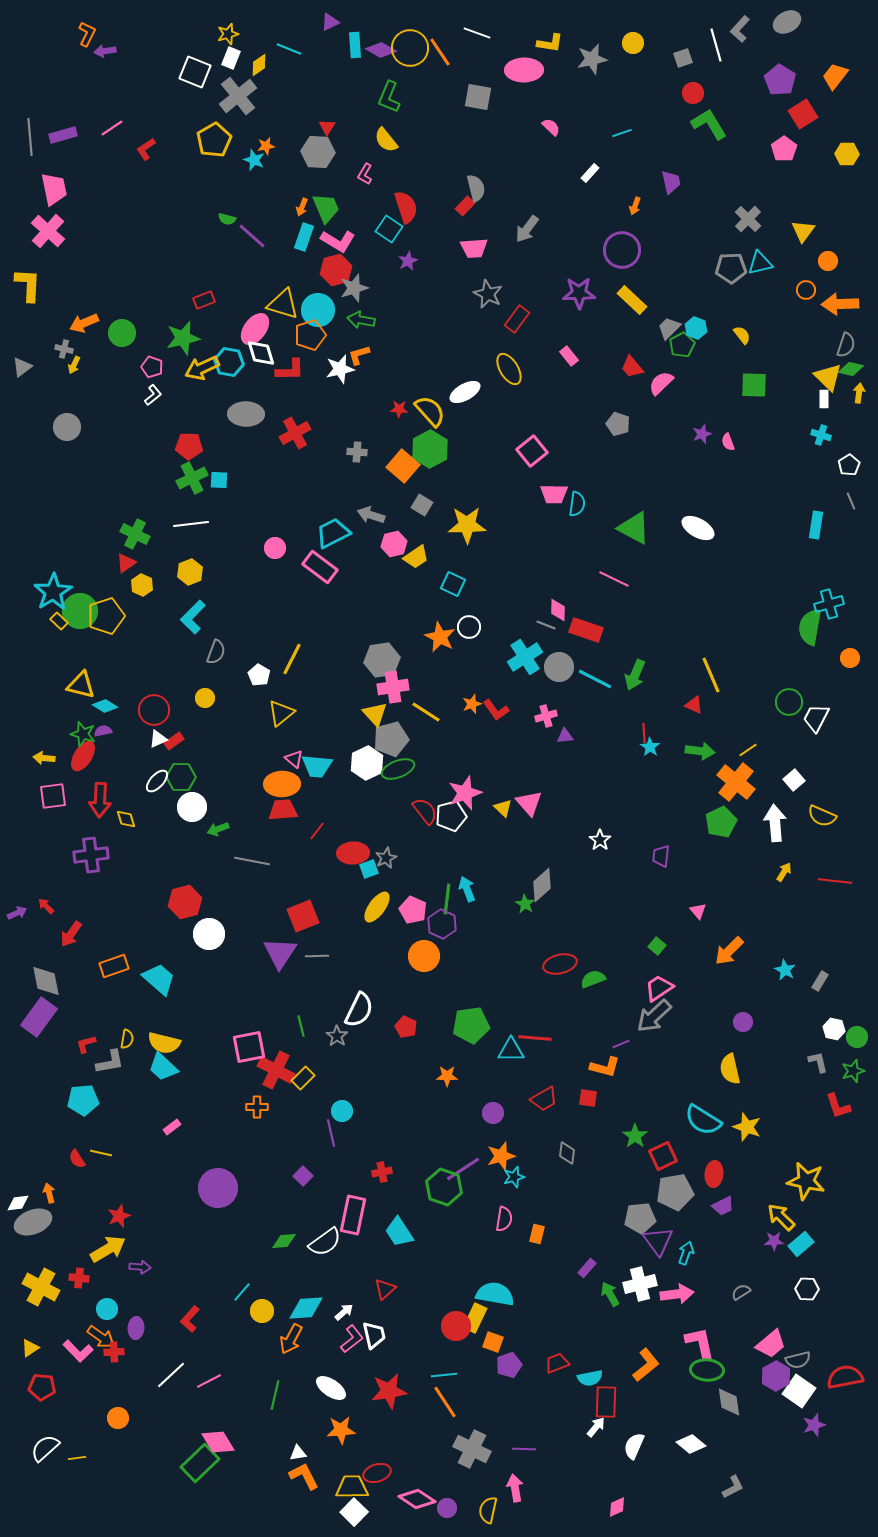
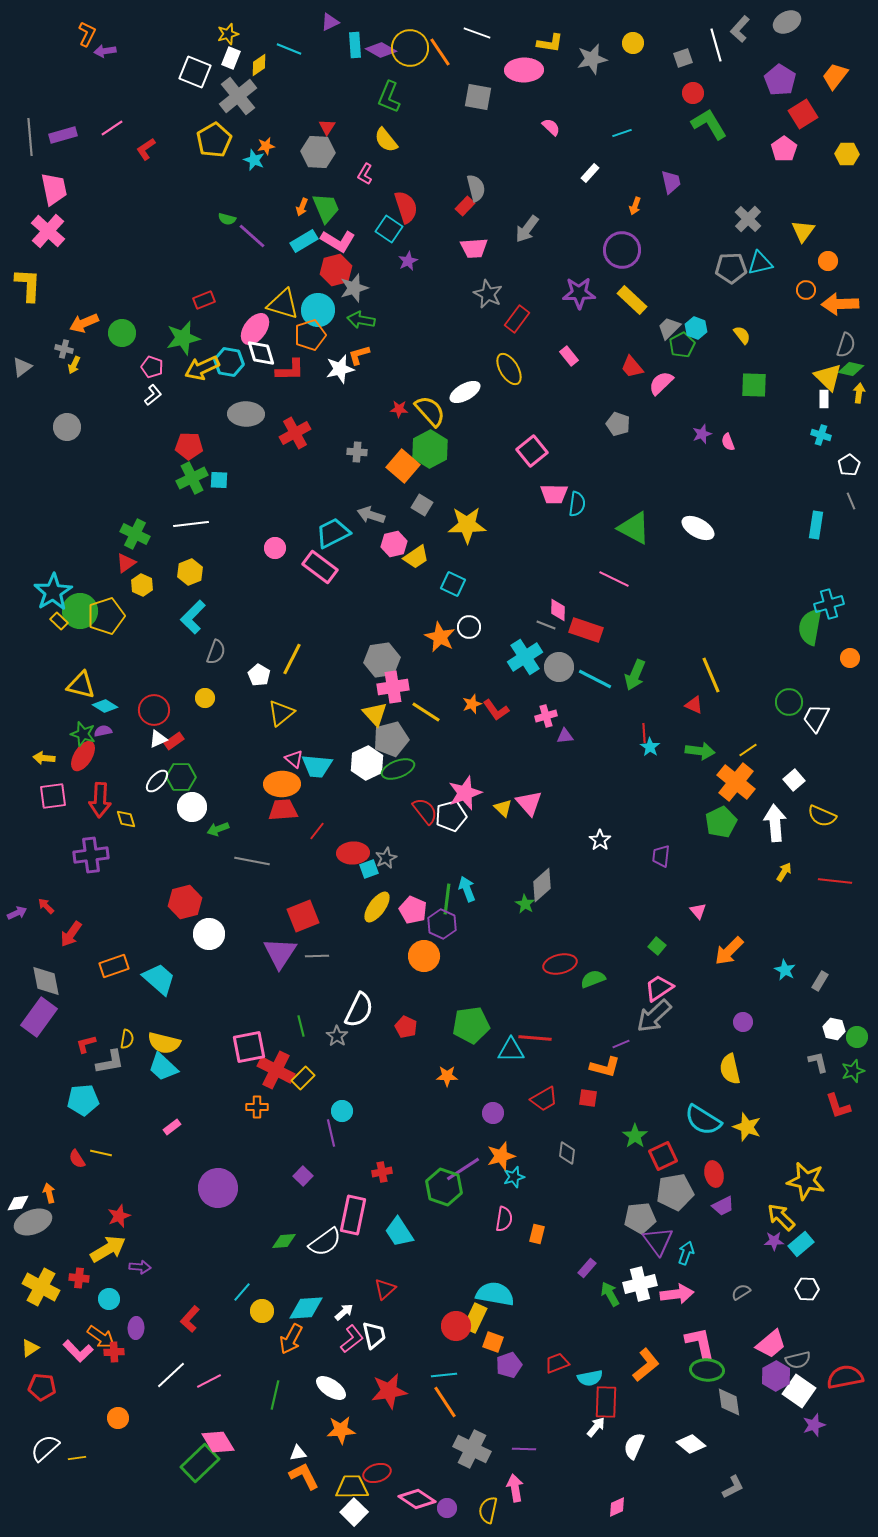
cyan rectangle at (304, 237): moved 4 px down; rotated 40 degrees clockwise
red ellipse at (714, 1174): rotated 20 degrees counterclockwise
cyan circle at (107, 1309): moved 2 px right, 10 px up
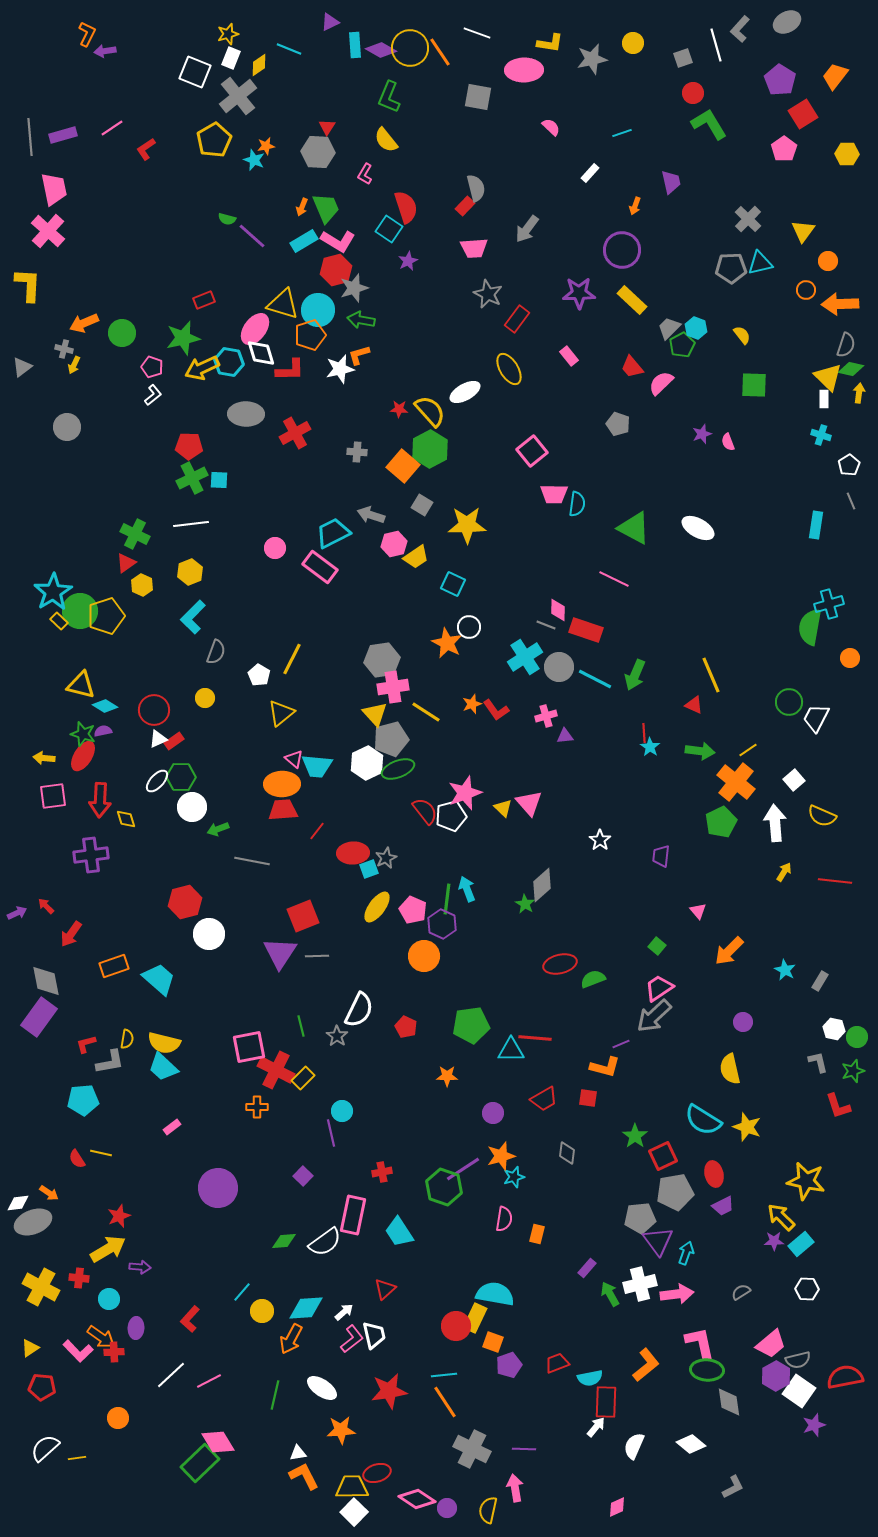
orange star at (440, 637): moved 7 px right, 6 px down
orange arrow at (49, 1193): rotated 138 degrees clockwise
white ellipse at (331, 1388): moved 9 px left
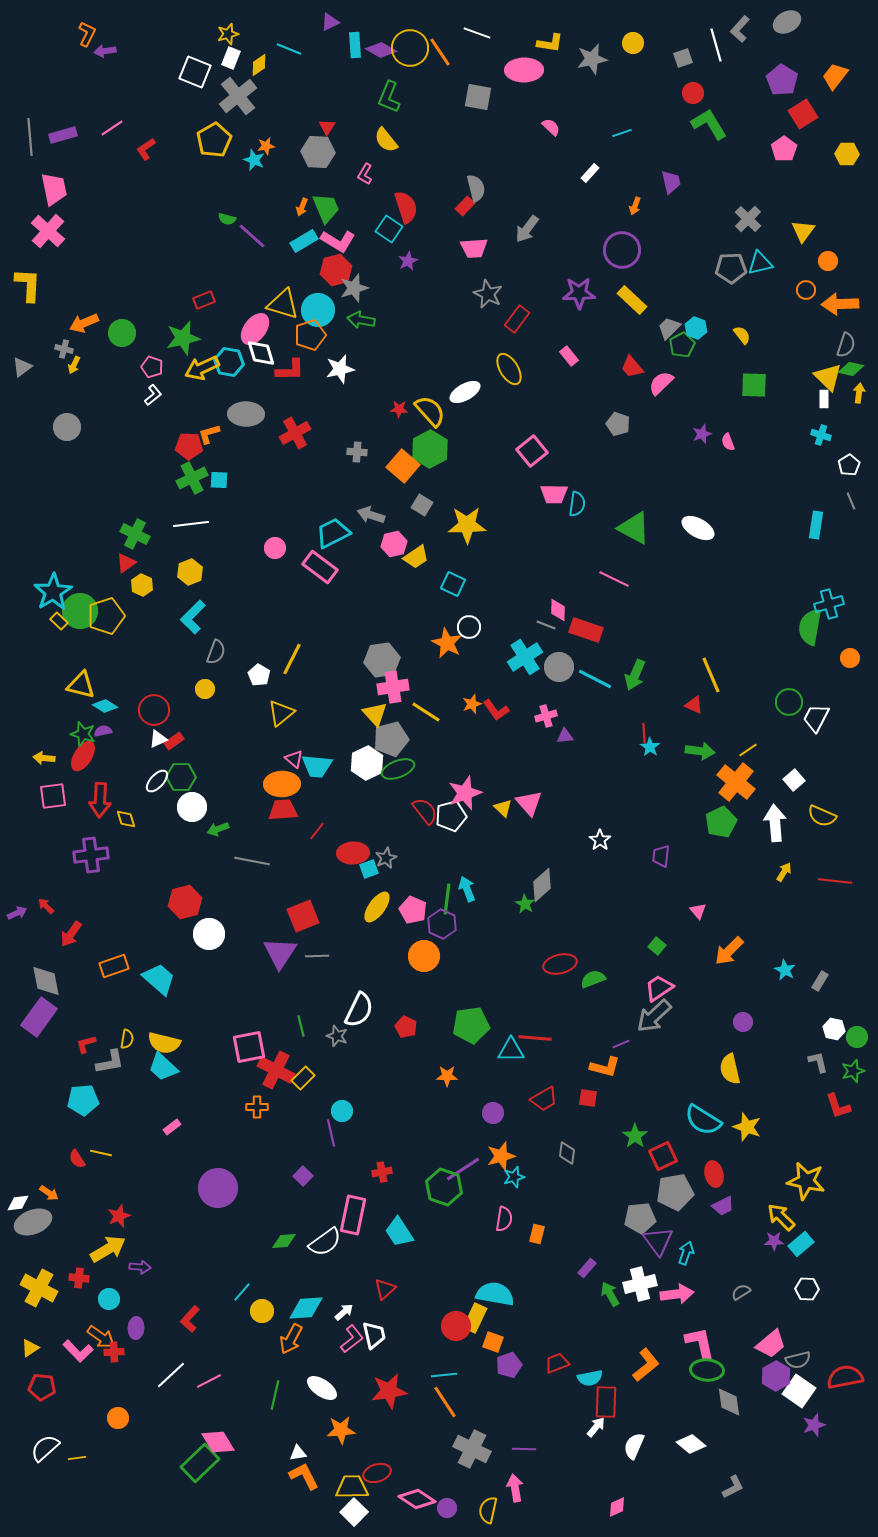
purple pentagon at (780, 80): moved 2 px right
orange L-shape at (359, 355): moved 150 px left, 79 px down
yellow circle at (205, 698): moved 9 px up
gray star at (337, 1036): rotated 15 degrees counterclockwise
yellow cross at (41, 1287): moved 2 px left, 1 px down
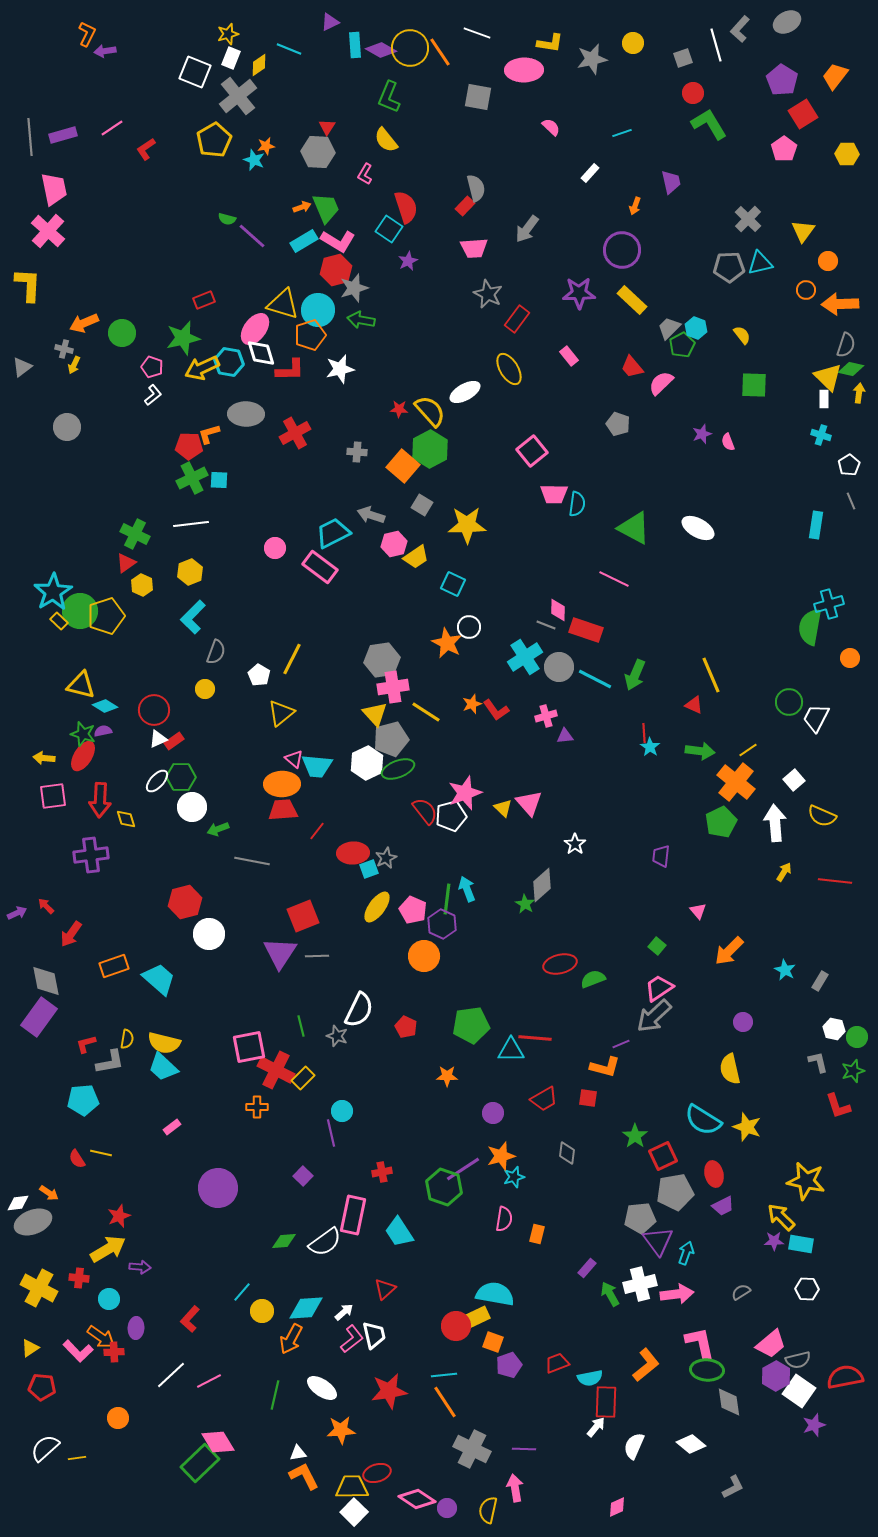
orange arrow at (302, 207): rotated 132 degrees counterclockwise
gray pentagon at (731, 268): moved 2 px left, 1 px up
white star at (600, 840): moved 25 px left, 4 px down
cyan rectangle at (801, 1244): rotated 50 degrees clockwise
yellow rectangle at (475, 1318): rotated 40 degrees clockwise
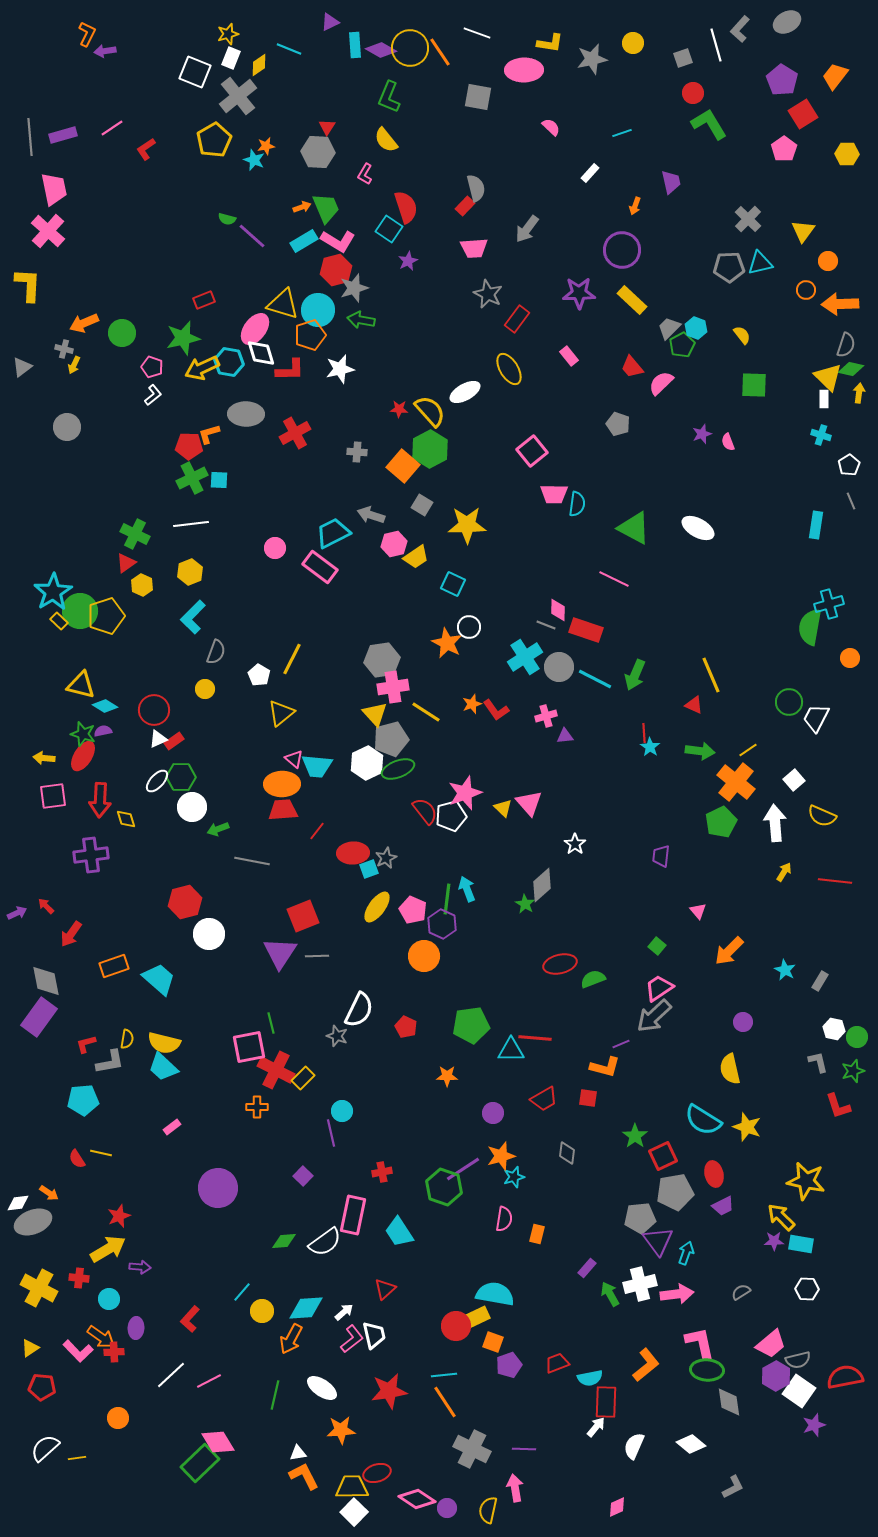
green line at (301, 1026): moved 30 px left, 3 px up
